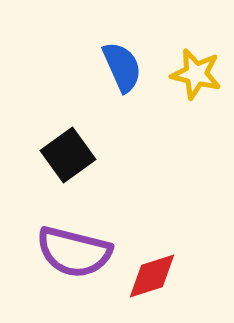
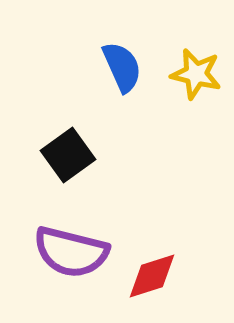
purple semicircle: moved 3 px left
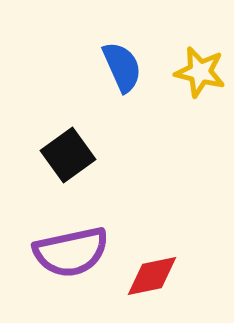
yellow star: moved 4 px right, 2 px up
purple semicircle: rotated 26 degrees counterclockwise
red diamond: rotated 6 degrees clockwise
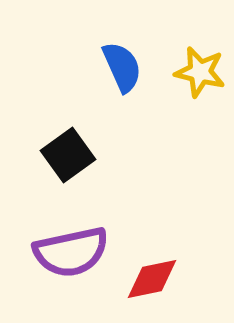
red diamond: moved 3 px down
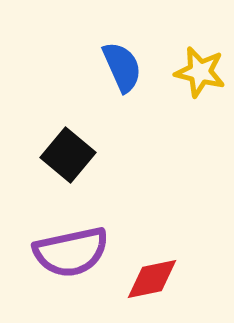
black square: rotated 14 degrees counterclockwise
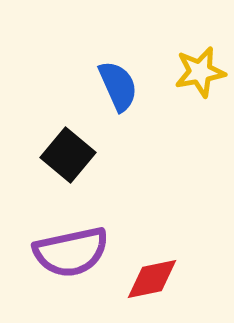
blue semicircle: moved 4 px left, 19 px down
yellow star: rotated 24 degrees counterclockwise
